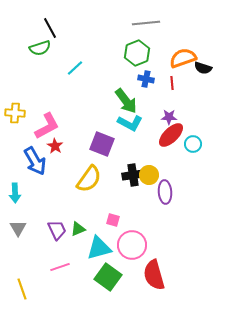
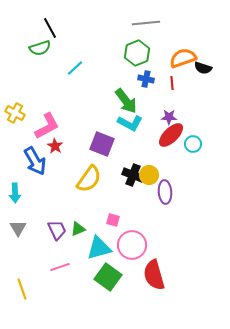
yellow cross: rotated 24 degrees clockwise
black cross: rotated 30 degrees clockwise
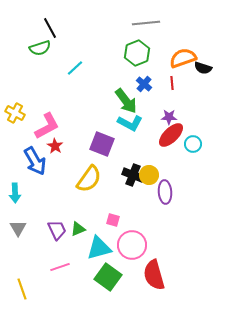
blue cross: moved 2 px left, 5 px down; rotated 28 degrees clockwise
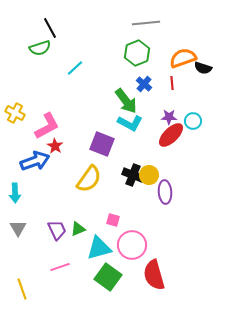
cyan circle: moved 23 px up
blue arrow: rotated 80 degrees counterclockwise
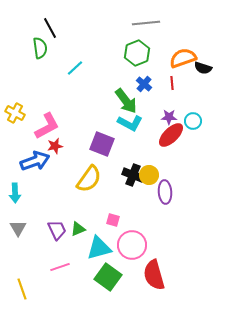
green semicircle: rotated 80 degrees counterclockwise
red star: rotated 28 degrees clockwise
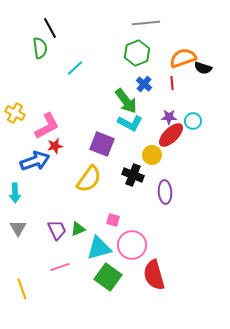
yellow circle: moved 3 px right, 20 px up
